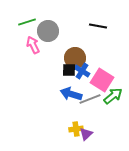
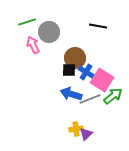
gray circle: moved 1 px right, 1 px down
blue cross: moved 4 px right, 1 px down
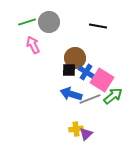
gray circle: moved 10 px up
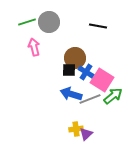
pink arrow: moved 1 px right, 2 px down; rotated 12 degrees clockwise
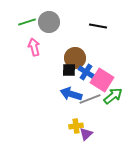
yellow cross: moved 3 px up
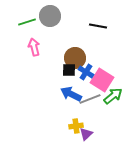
gray circle: moved 1 px right, 6 px up
blue arrow: rotated 10 degrees clockwise
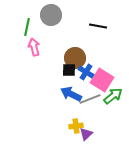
gray circle: moved 1 px right, 1 px up
green line: moved 5 px down; rotated 60 degrees counterclockwise
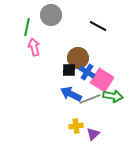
black line: rotated 18 degrees clockwise
brown circle: moved 3 px right
blue cross: moved 1 px right
green arrow: rotated 48 degrees clockwise
purple triangle: moved 7 px right
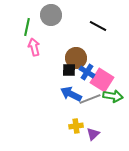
brown circle: moved 2 px left
